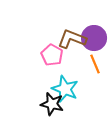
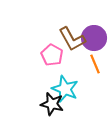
brown L-shape: rotated 140 degrees counterclockwise
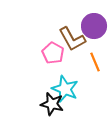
purple circle: moved 12 px up
pink pentagon: moved 1 px right, 2 px up
orange line: moved 2 px up
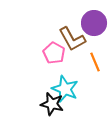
purple circle: moved 3 px up
pink pentagon: moved 1 px right
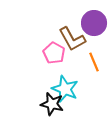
orange line: moved 1 px left
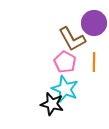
pink pentagon: moved 11 px right, 9 px down
orange line: rotated 24 degrees clockwise
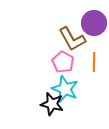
pink pentagon: moved 2 px left
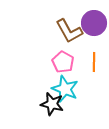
brown L-shape: moved 3 px left, 8 px up
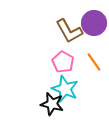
orange line: rotated 36 degrees counterclockwise
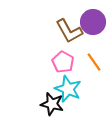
purple circle: moved 1 px left, 1 px up
cyan star: moved 3 px right
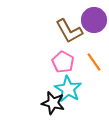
purple circle: moved 1 px right, 2 px up
cyan star: rotated 8 degrees clockwise
black star: moved 1 px right, 1 px up
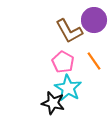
orange line: moved 1 px up
cyan star: moved 1 px up
